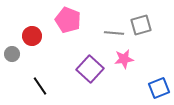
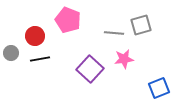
red circle: moved 3 px right
gray circle: moved 1 px left, 1 px up
black line: moved 27 px up; rotated 66 degrees counterclockwise
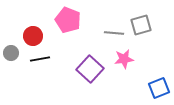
red circle: moved 2 px left
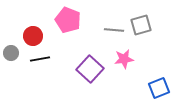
gray line: moved 3 px up
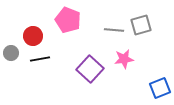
blue square: moved 1 px right
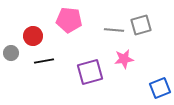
pink pentagon: moved 1 px right; rotated 15 degrees counterclockwise
black line: moved 4 px right, 2 px down
purple square: moved 3 px down; rotated 32 degrees clockwise
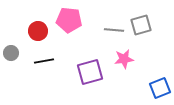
red circle: moved 5 px right, 5 px up
